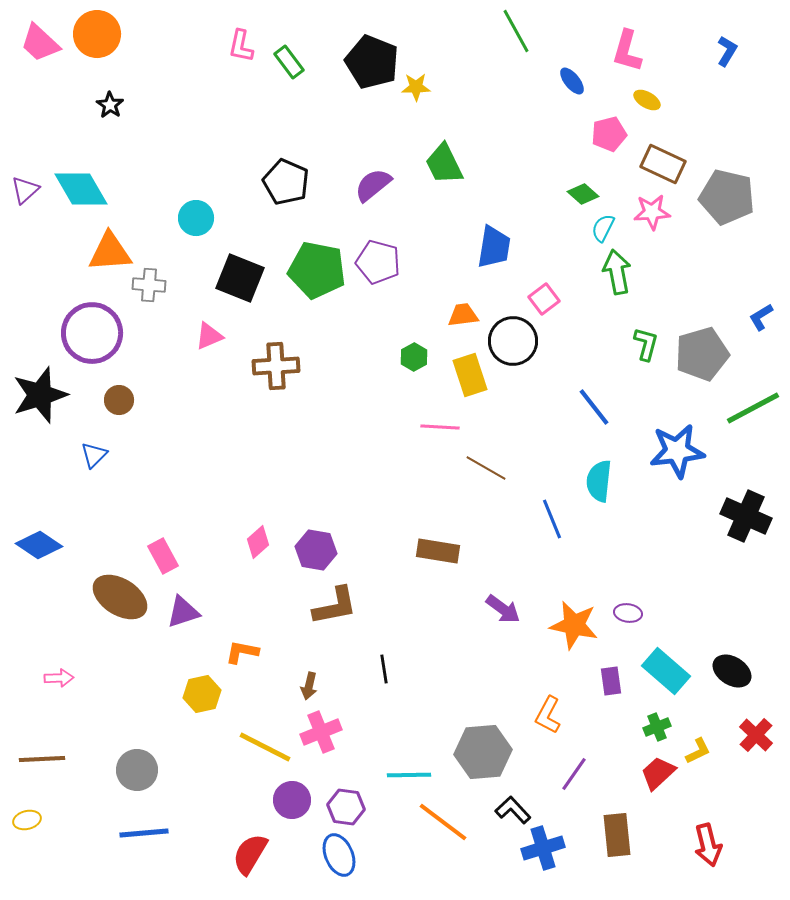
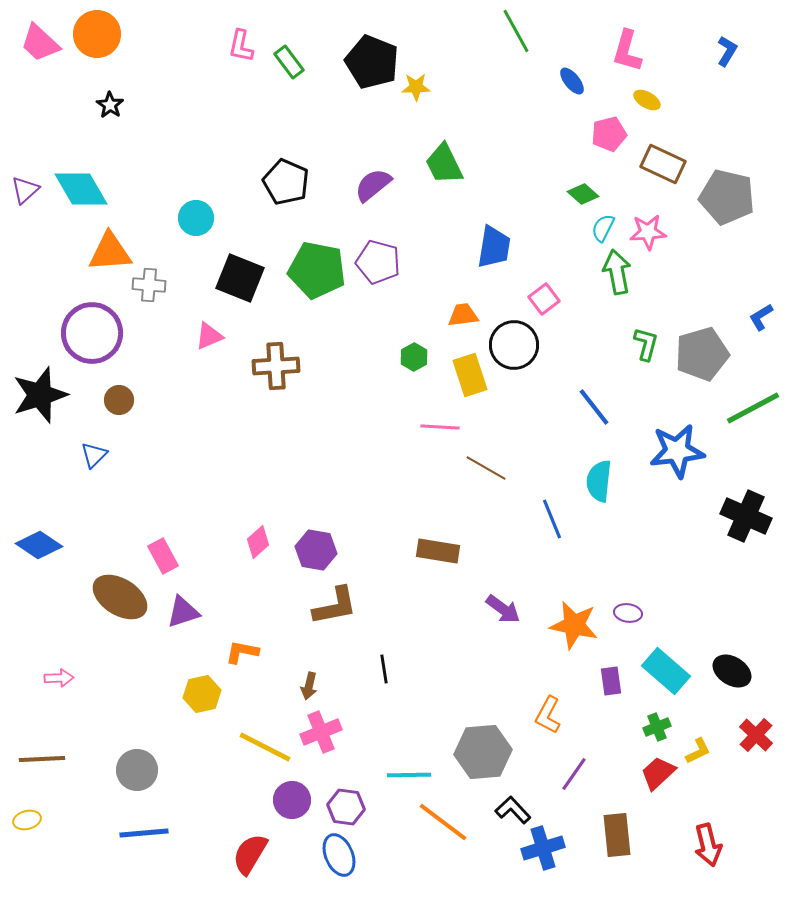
pink star at (652, 212): moved 4 px left, 20 px down
black circle at (513, 341): moved 1 px right, 4 px down
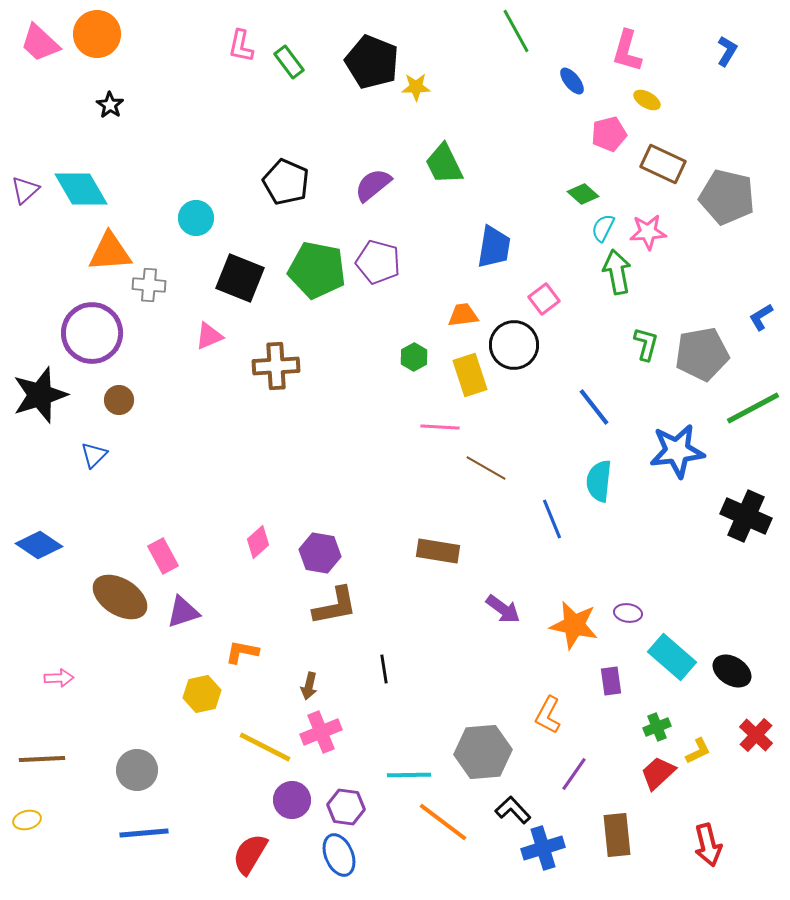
gray pentagon at (702, 354): rotated 6 degrees clockwise
purple hexagon at (316, 550): moved 4 px right, 3 px down
cyan rectangle at (666, 671): moved 6 px right, 14 px up
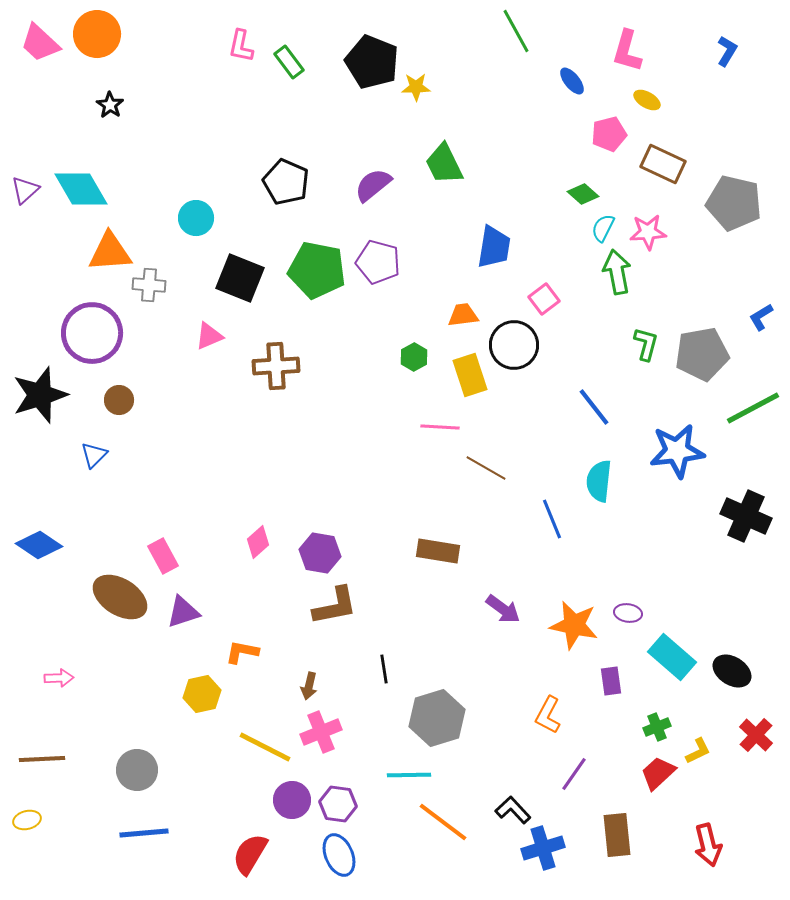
gray pentagon at (727, 197): moved 7 px right, 6 px down
gray hexagon at (483, 752): moved 46 px left, 34 px up; rotated 12 degrees counterclockwise
purple hexagon at (346, 807): moved 8 px left, 3 px up
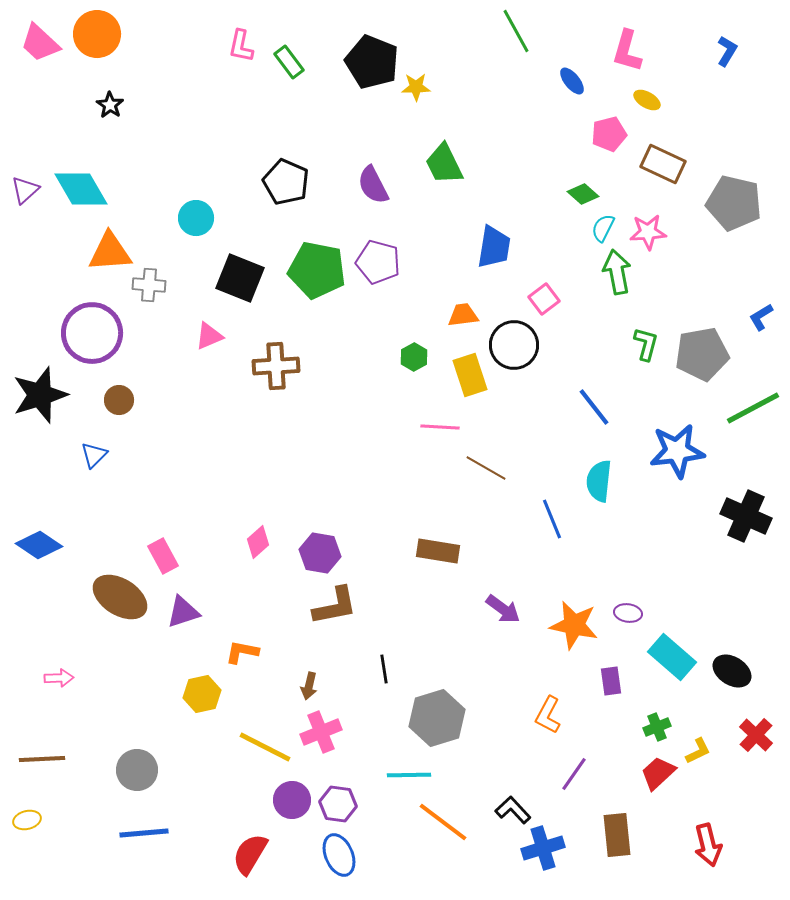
purple semicircle at (373, 185): rotated 78 degrees counterclockwise
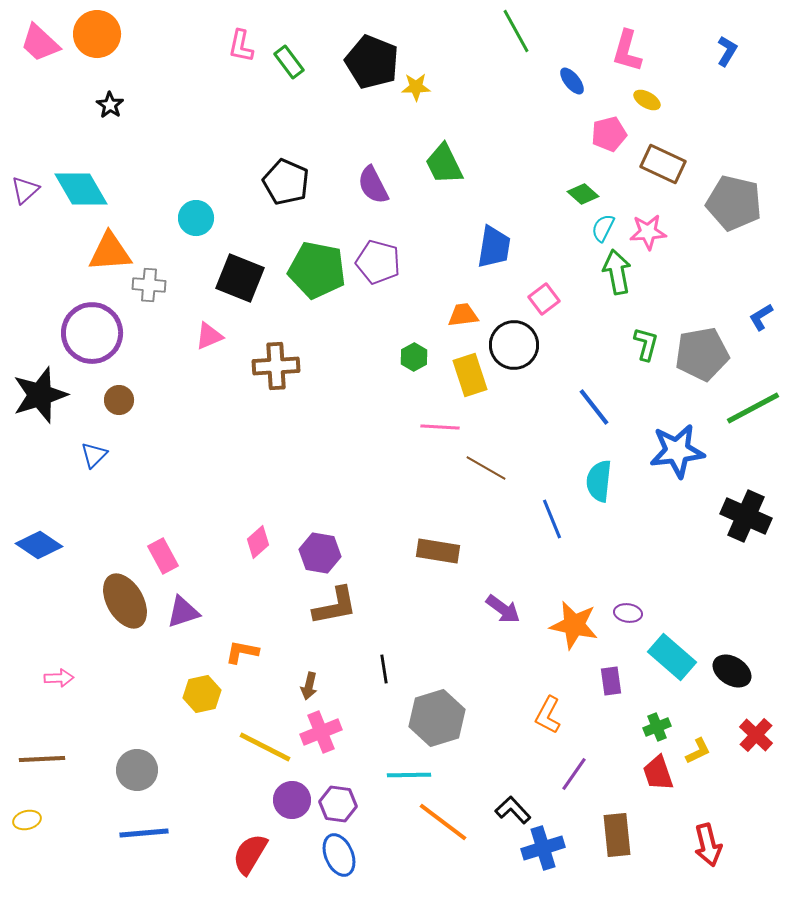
brown ellipse at (120, 597): moved 5 px right, 4 px down; rotated 28 degrees clockwise
red trapezoid at (658, 773): rotated 66 degrees counterclockwise
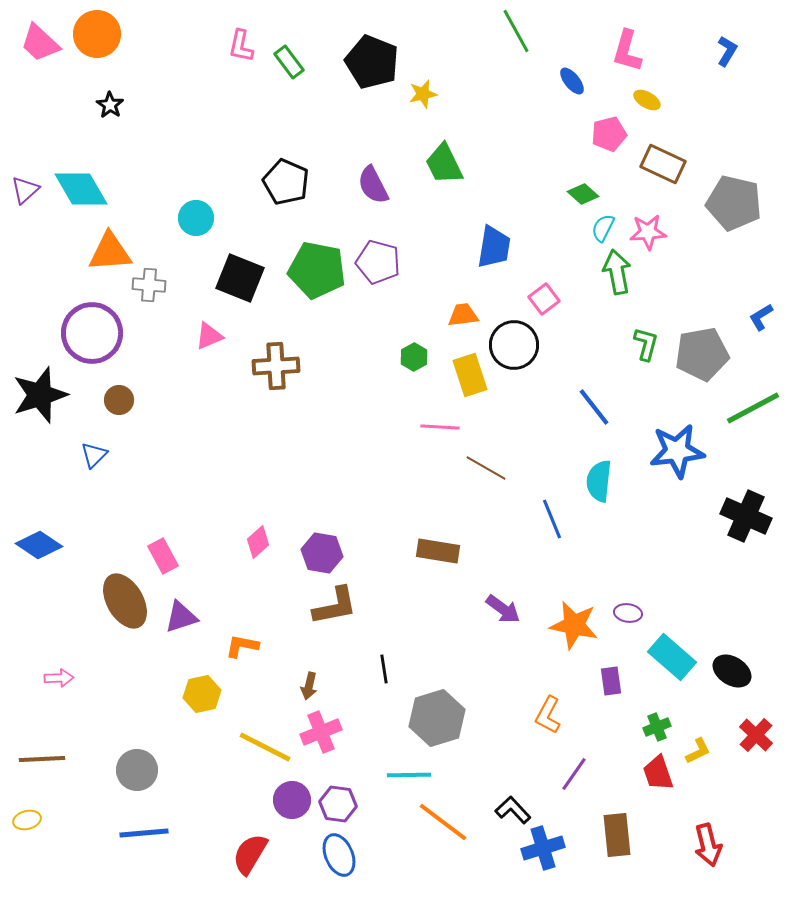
yellow star at (416, 87): moved 7 px right, 7 px down; rotated 12 degrees counterclockwise
purple hexagon at (320, 553): moved 2 px right
purple triangle at (183, 612): moved 2 px left, 5 px down
orange L-shape at (242, 652): moved 6 px up
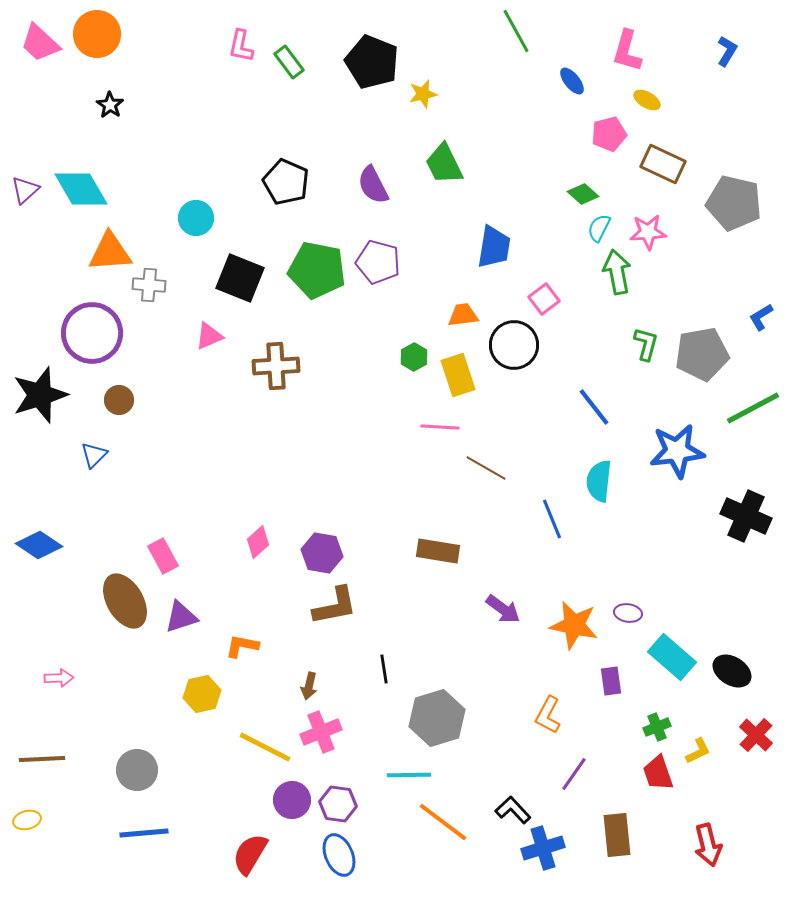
cyan semicircle at (603, 228): moved 4 px left
yellow rectangle at (470, 375): moved 12 px left
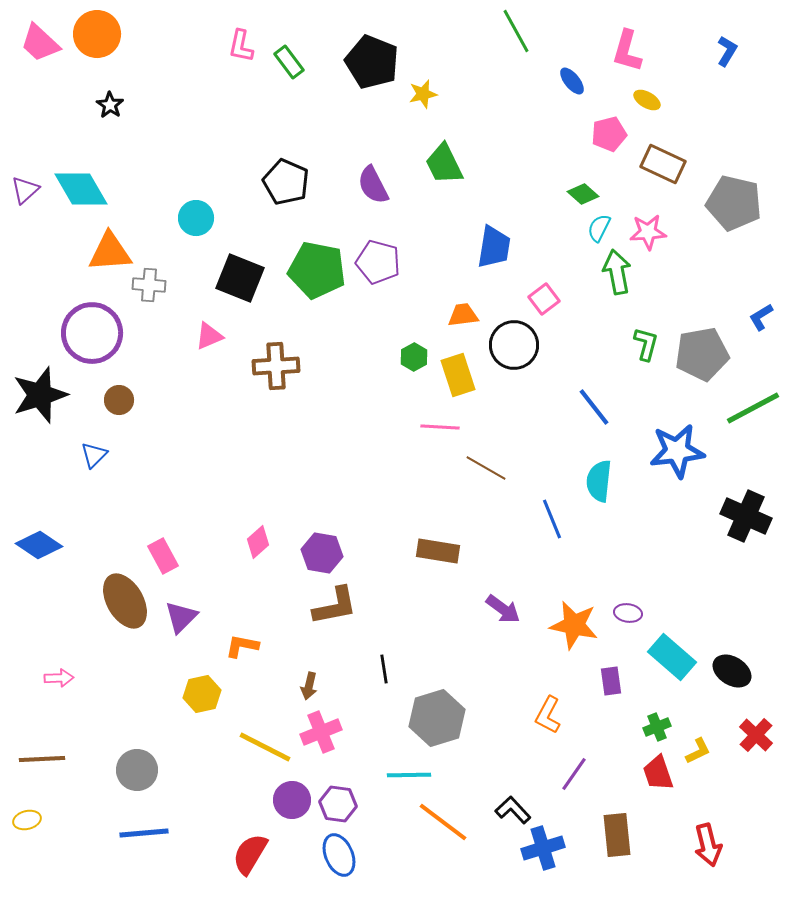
purple triangle at (181, 617): rotated 27 degrees counterclockwise
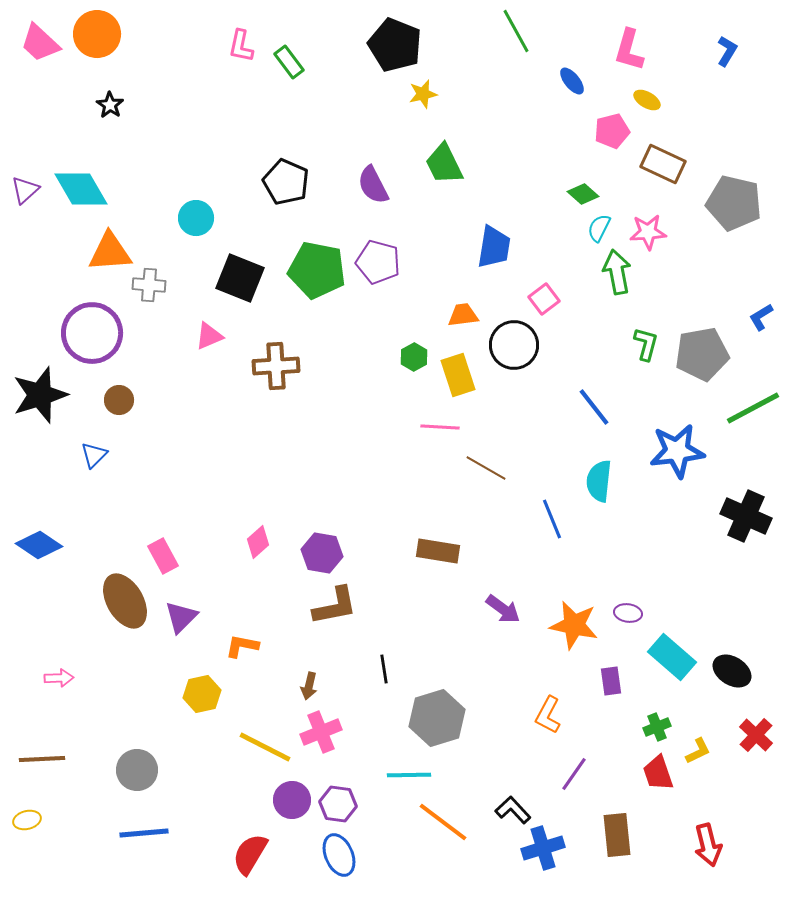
pink L-shape at (627, 51): moved 2 px right, 1 px up
black pentagon at (372, 62): moved 23 px right, 17 px up
pink pentagon at (609, 134): moved 3 px right, 3 px up
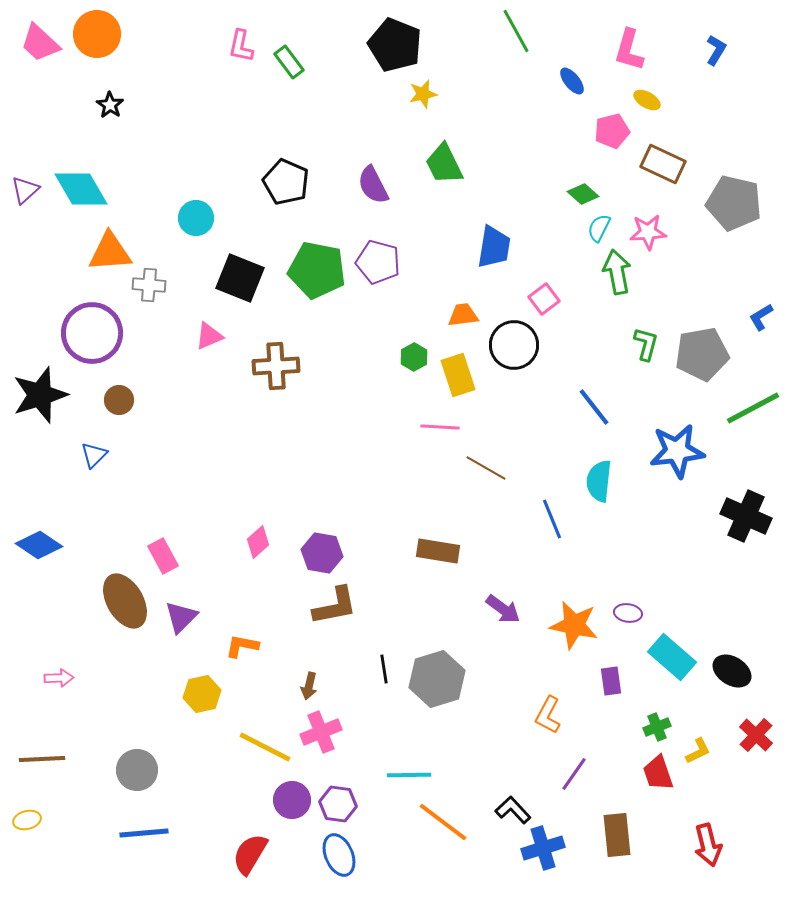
blue L-shape at (727, 51): moved 11 px left, 1 px up
gray hexagon at (437, 718): moved 39 px up
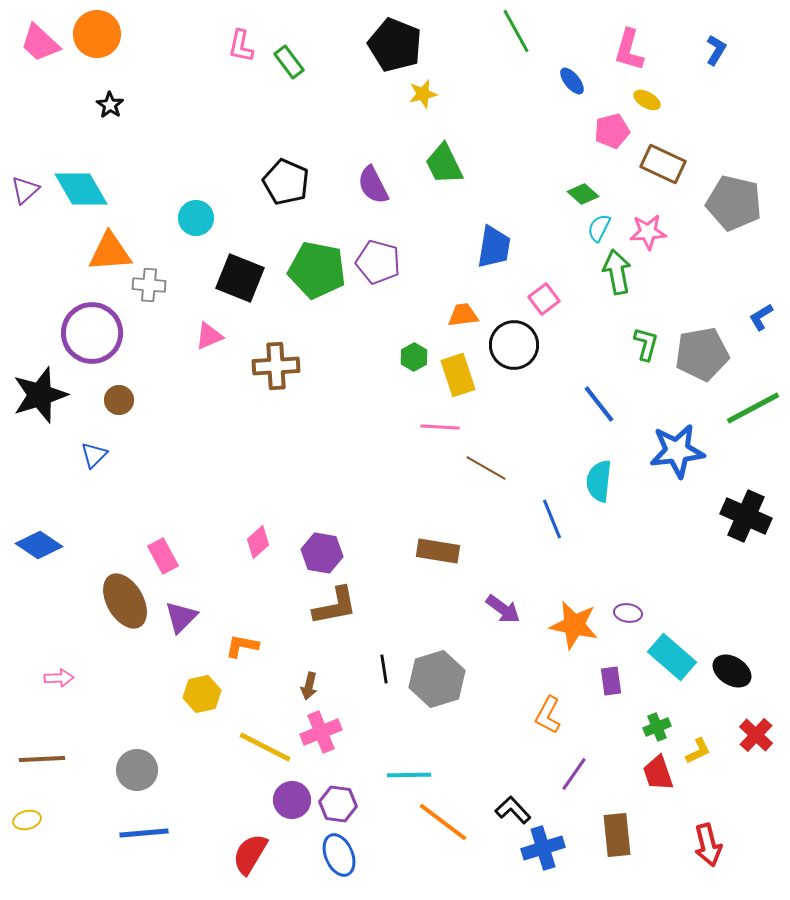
blue line at (594, 407): moved 5 px right, 3 px up
